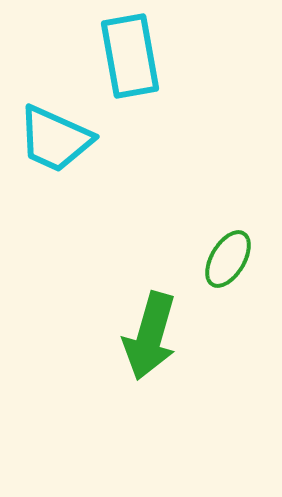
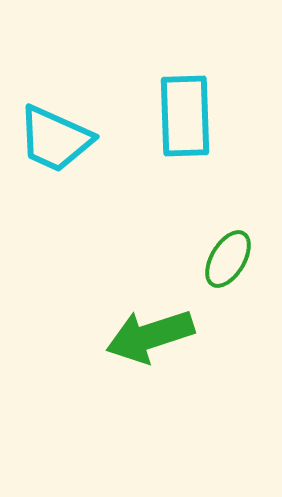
cyan rectangle: moved 55 px right, 60 px down; rotated 8 degrees clockwise
green arrow: rotated 56 degrees clockwise
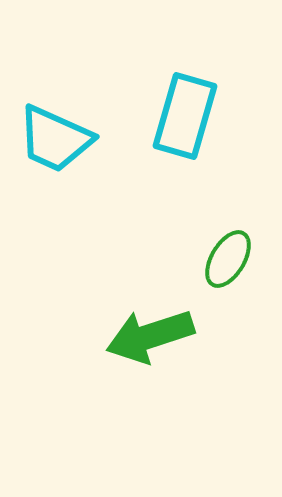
cyan rectangle: rotated 18 degrees clockwise
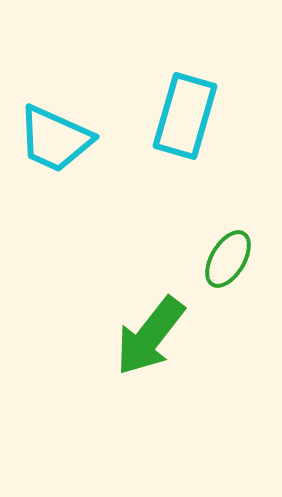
green arrow: rotated 34 degrees counterclockwise
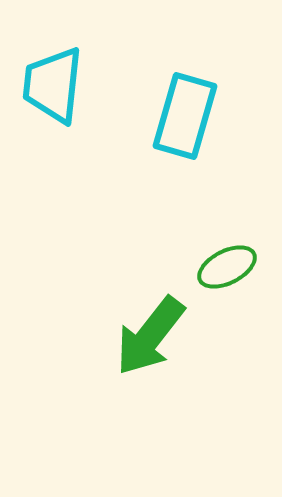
cyan trapezoid: moved 2 px left, 54 px up; rotated 72 degrees clockwise
green ellipse: moved 1 px left, 8 px down; rotated 32 degrees clockwise
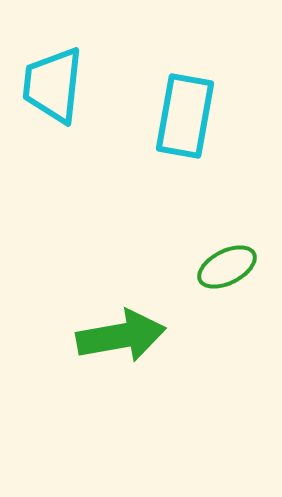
cyan rectangle: rotated 6 degrees counterclockwise
green arrow: moved 29 px left; rotated 138 degrees counterclockwise
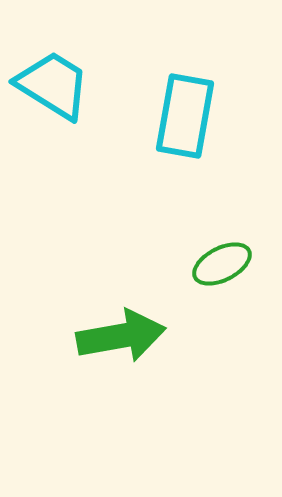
cyan trapezoid: rotated 116 degrees clockwise
green ellipse: moved 5 px left, 3 px up
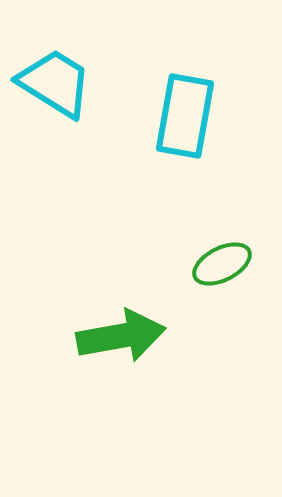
cyan trapezoid: moved 2 px right, 2 px up
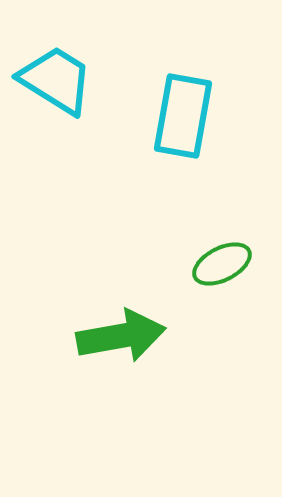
cyan trapezoid: moved 1 px right, 3 px up
cyan rectangle: moved 2 px left
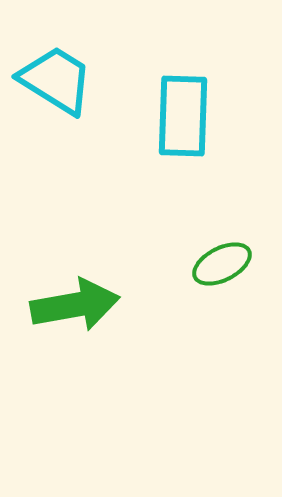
cyan rectangle: rotated 8 degrees counterclockwise
green arrow: moved 46 px left, 31 px up
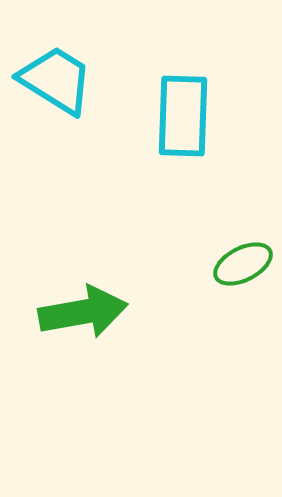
green ellipse: moved 21 px right
green arrow: moved 8 px right, 7 px down
